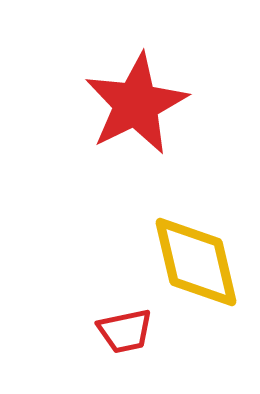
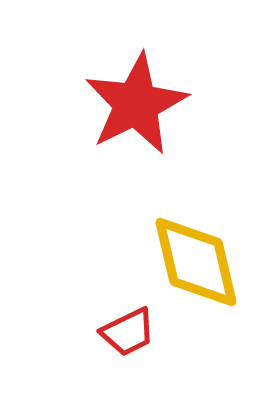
red trapezoid: moved 3 px right, 1 px down; rotated 14 degrees counterclockwise
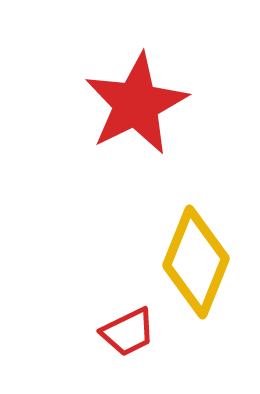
yellow diamond: rotated 35 degrees clockwise
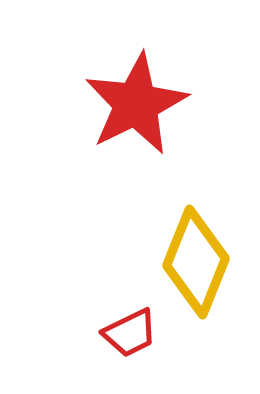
red trapezoid: moved 2 px right, 1 px down
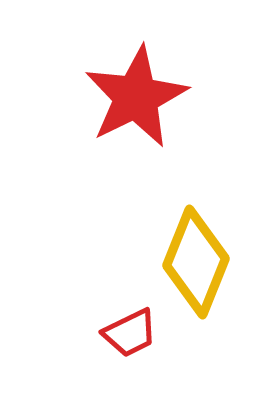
red star: moved 7 px up
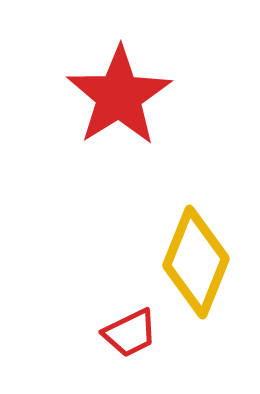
red star: moved 17 px left, 1 px up; rotated 6 degrees counterclockwise
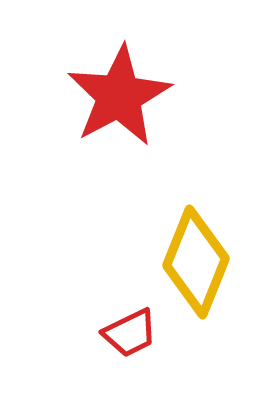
red star: rotated 4 degrees clockwise
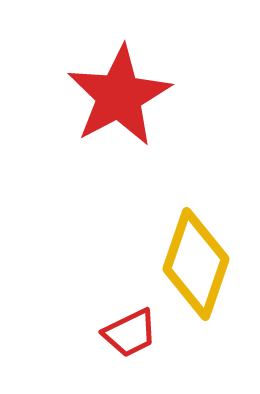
yellow diamond: moved 2 px down; rotated 3 degrees counterclockwise
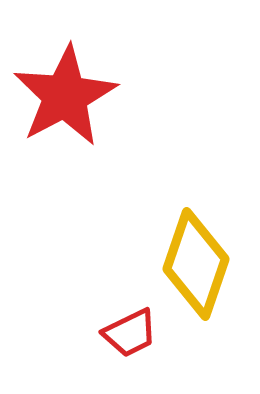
red star: moved 54 px left
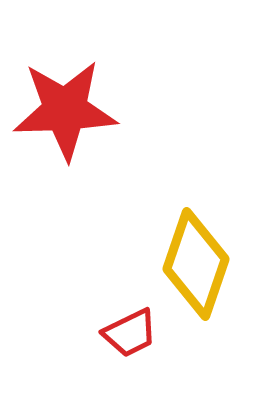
red star: moved 14 px down; rotated 26 degrees clockwise
